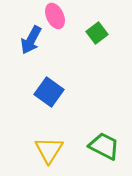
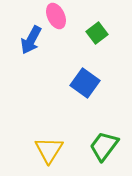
pink ellipse: moved 1 px right
blue square: moved 36 px right, 9 px up
green trapezoid: rotated 80 degrees counterclockwise
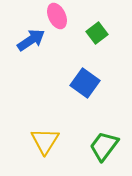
pink ellipse: moved 1 px right
blue arrow: rotated 152 degrees counterclockwise
yellow triangle: moved 4 px left, 9 px up
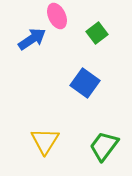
blue arrow: moved 1 px right, 1 px up
